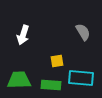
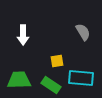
white arrow: rotated 18 degrees counterclockwise
green rectangle: rotated 30 degrees clockwise
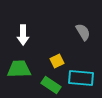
yellow square: rotated 16 degrees counterclockwise
green trapezoid: moved 11 px up
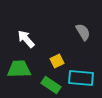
white arrow: moved 3 px right, 4 px down; rotated 138 degrees clockwise
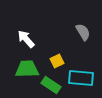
green trapezoid: moved 8 px right
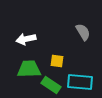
white arrow: rotated 60 degrees counterclockwise
yellow square: rotated 32 degrees clockwise
green trapezoid: moved 2 px right
cyan rectangle: moved 1 px left, 4 px down
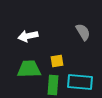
white arrow: moved 2 px right, 3 px up
yellow square: rotated 16 degrees counterclockwise
green rectangle: moved 2 px right; rotated 60 degrees clockwise
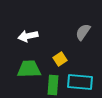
gray semicircle: rotated 114 degrees counterclockwise
yellow square: moved 3 px right, 2 px up; rotated 24 degrees counterclockwise
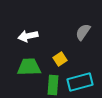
green trapezoid: moved 2 px up
cyan rectangle: rotated 20 degrees counterclockwise
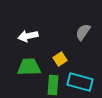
cyan rectangle: rotated 30 degrees clockwise
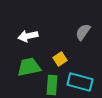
green trapezoid: rotated 10 degrees counterclockwise
green rectangle: moved 1 px left
